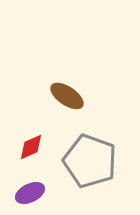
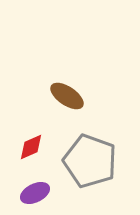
purple ellipse: moved 5 px right
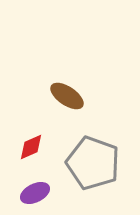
gray pentagon: moved 3 px right, 2 px down
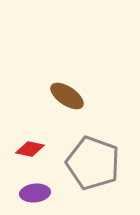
red diamond: moved 1 px left, 2 px down; rotated 36 degrees clockwise
purple ellipse: rotated 20 degrees clockwise
